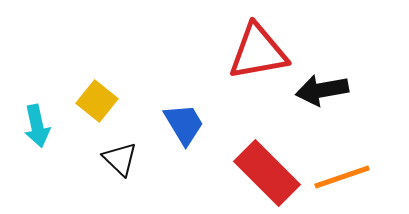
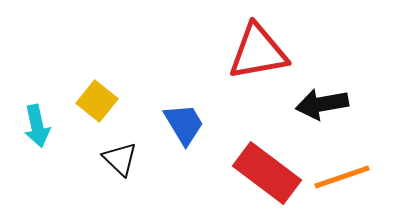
black arrow: moved 14 px down
red rectangle: rotated 8 degrees counterclockwise
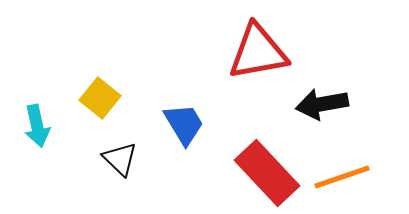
yellow square: moved 3 px right, 3 px up
red rectangle: rotated 10 degrees clockwise
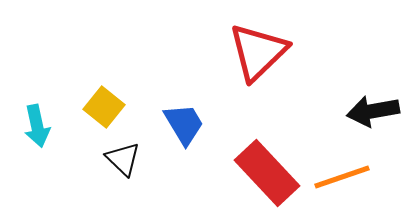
red triangle: rotated 34 degrees counterclockwise
yellow square: moved 4 px right, 9 px down
black arrow: moved 51 px right, 7 px down
black triangle: moved 3 px right
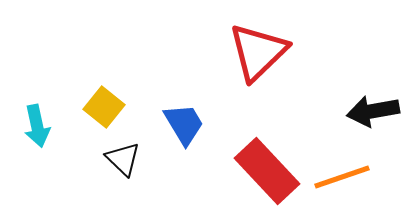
red rectangle: moved 2 px up
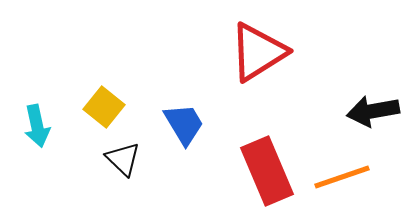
red triangle: rotated 12 degrees clockwise
red rectangle: rotated 20 degrees clockwise
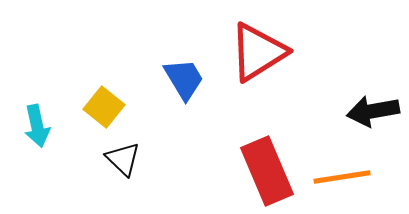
blue trapezoid: moved 45 px up
orange line: rotated 10 degrees clockwise
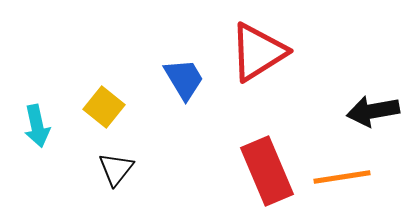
black triangle: moved 7 px left, 10 px down; rotated 24 degrees clockwise
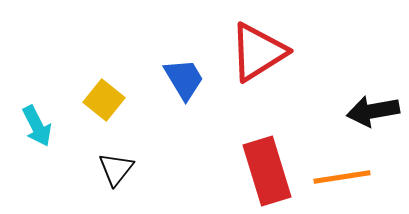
yellow square: moved 7 px up
cyan arrow: rotated 15 degrees counterclockwise
red rectangle: rotated 6 degrees clockwise
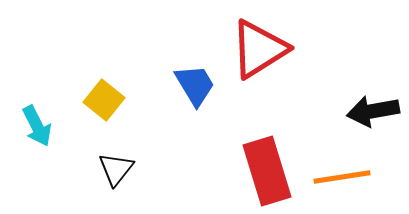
red triangle: moved 1 px right, 3 px up
blue trapezoid: moved 11 px right, 6 px down
